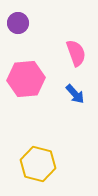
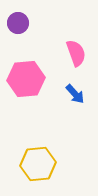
yellow hexagon: rotated 20 degrees counterclockwise
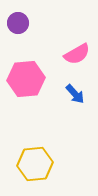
pink semicircle: moved 1 px right, 1 px down; rotated 80 degrees clockwise
yellow hexagon: moved 3 px left
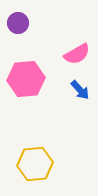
blue arrow: moved 5 px right, 4 px up
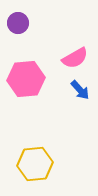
pink semicircle: moved 2 px left, 4 px down
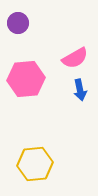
blue arrow: rotated 30 degrees clockwise
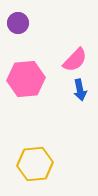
pink semicircle: moved 2 px down; rotated 16 degrees counterclockwise
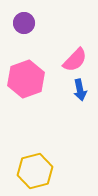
purple circle: moved 6 px right
pink hexagon: rotated 15 degrees counterclockwise
yellow hexagon: moved 7 px down; rotated 8 degrees counterclockwise
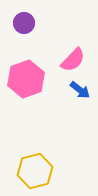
pink semicircle: moved 2 px left
blue arrow: rotated 40 degrees counterclockwise
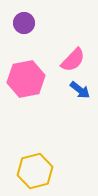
pink hexagon: rotated 9 degrees clockwise
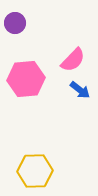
purple circle: moved 9 px left
pink hexagon: rotated 6 degrees clockwise
yellow hexagon: rotated 12 degrees clockwise
